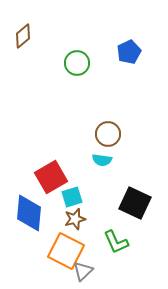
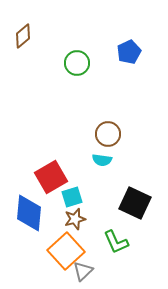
orange square: rotated 21 degrees clockwise
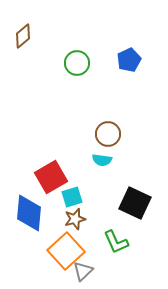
blue pentagon: moved 8 px down
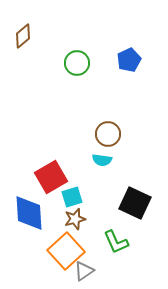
blue diamond: rotated 9 degrees counterclockwise
gray triangle: moved 1 px right; rotated 10 degrees clockwise
